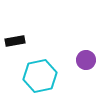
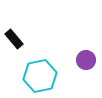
black rectangle: moved 1 px left, 2 px up; rotated 60 degrees clockwise
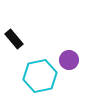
purple circle: moved 17 px left
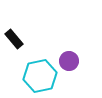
purple circle: moved 1 px down
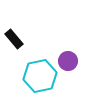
purple circle: moved 1 px left
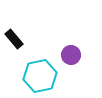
purple circle: moved 3 px right, 6 px up
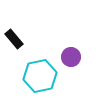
purple circle: moved 2 px down
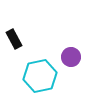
black rectangle: rotated 12 degrees clockwise
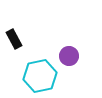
purple circle: moved 2 px left, 1 px up
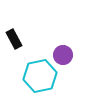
purple circle: moved 6 px left, 1 px up
